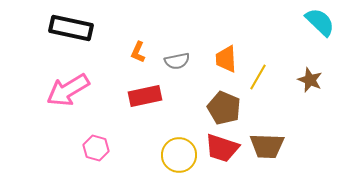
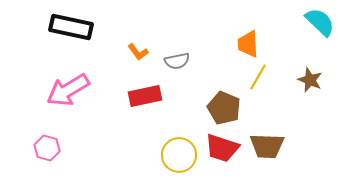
black rectangle: moved 1 px up
orange L-shape: rotated 60 degrees counterclockwise
orange trapezoid: moved 22 px right, 15 px up
pink hexagon: moved 49 px left
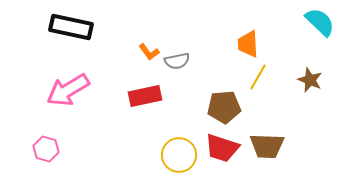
orange L-shape: moved 11 px right
brown pentagon: moved 1 px up; rotated 28 degrees counterclockwise
pink hexagon: moved 1 px left, 1 px down
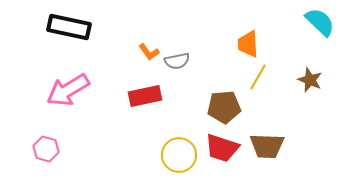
black rectangle: moved 2 px left
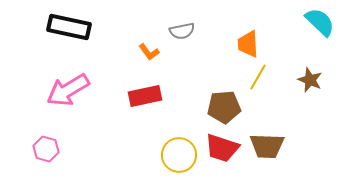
gray semicircle: moved 5 px right, 30 px up
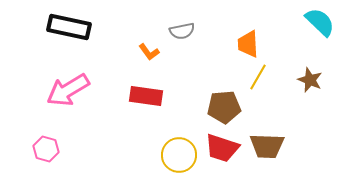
red rectangle: moved 1 px right; rotated 20 degrees clockwise
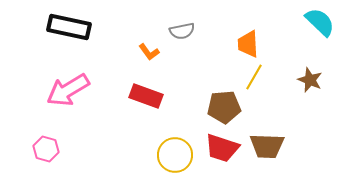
yellow line: moved 4 px left
red rectangle: rotated 12 degrees clockwise
yellow circle: moved 4 px left
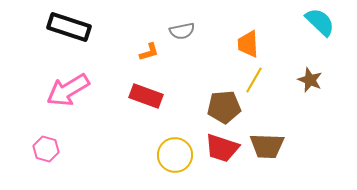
black rectangle: rotated 6 degrees clockwise
orange L-shape: rotated 70 degrees counterclockwise
yellow line: moved 3 px down
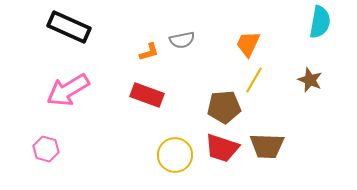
cyan semicircle: rotated 56 degrees clockwise
black rectangle: rotated 6 degrees clockwise
gray semicircle: moved 9 px down
orange trapezoid: rotated 28 degrees clockwise
red rectangle: moved 1 px right, 1 px up
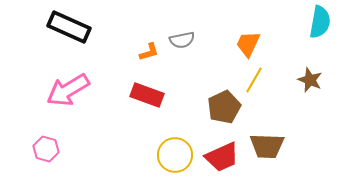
brown pentagon: rotated 20 degrees counterclockwise
red trapezoid: moved 9 px down; rotated 42 degrees counterclockwise
